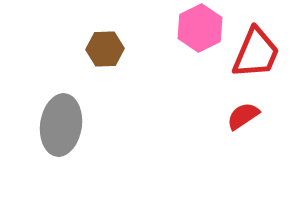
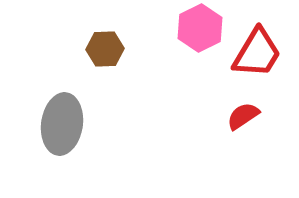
red trapezoid: moved 1 px right; rotated 8 degrees clockwise
gray ellipse: moved 1 px right, 1 px up
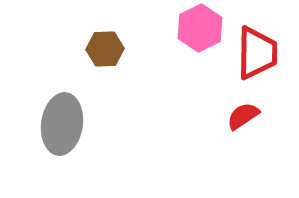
red trapezoid: rotated 30 degrees counterclockwise
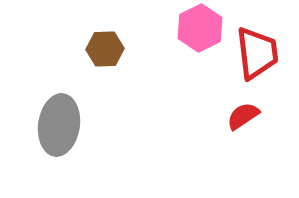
red trapezoid: rotated 8 degrees counterclockwise
gray ellipse: moved 3 px left, 1 px down
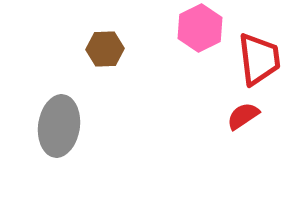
red trapezoid: moved 2 px right, 6 px down
gray ellipse: moved 1 px down
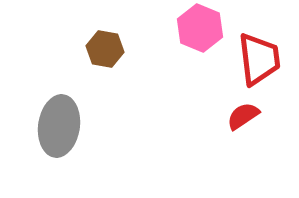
pink hexagon: rotated 12 degrees counterclockwise
brown hexagon: rotated 12 degrees clockwise
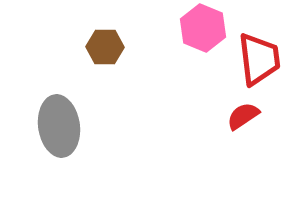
pink hexagon: moved 3 px right
brown hexagon: moved 2 px up; rotated 9 degrees counterclockwise
gray ellipse: rotated 16 degrees counterclockwise
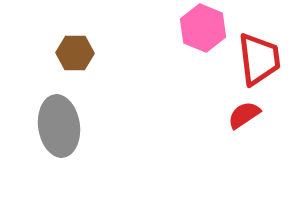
brown hexagon: moved 30 px left, 6 px down
red semicircle: moved 1 px right, 1 px up
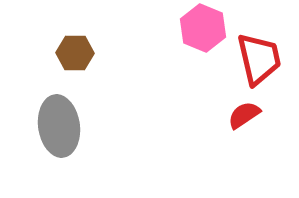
red trapezoid: rotated 6 degrees counterclockwise
